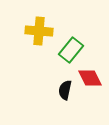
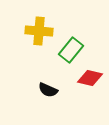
red diamond: rotated 50 degrees counterclockwise
black semicircle: moved 17 px left; rotated 78 degrees counterclockwise
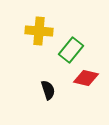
red diamond: moved 4 px left
black semicircle: rotated 132 degrees counterclockwise
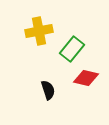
yellow cross: rotated 16 degrees counterclockwise
green rectangle: moved 1 px right, 1 px up
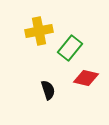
green rectangle: moved 2 px left, 1 px up
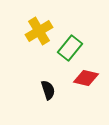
yellow cross: rotated 20 degrees counterclockwise
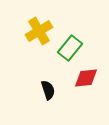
red diamond: rotated 20 degrees counterclockwise
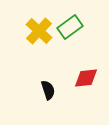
yellow cross: rotated 16 degrees counterclockwise
green rectangle: moved 21 px up; rotated 15 degrees clockwise
